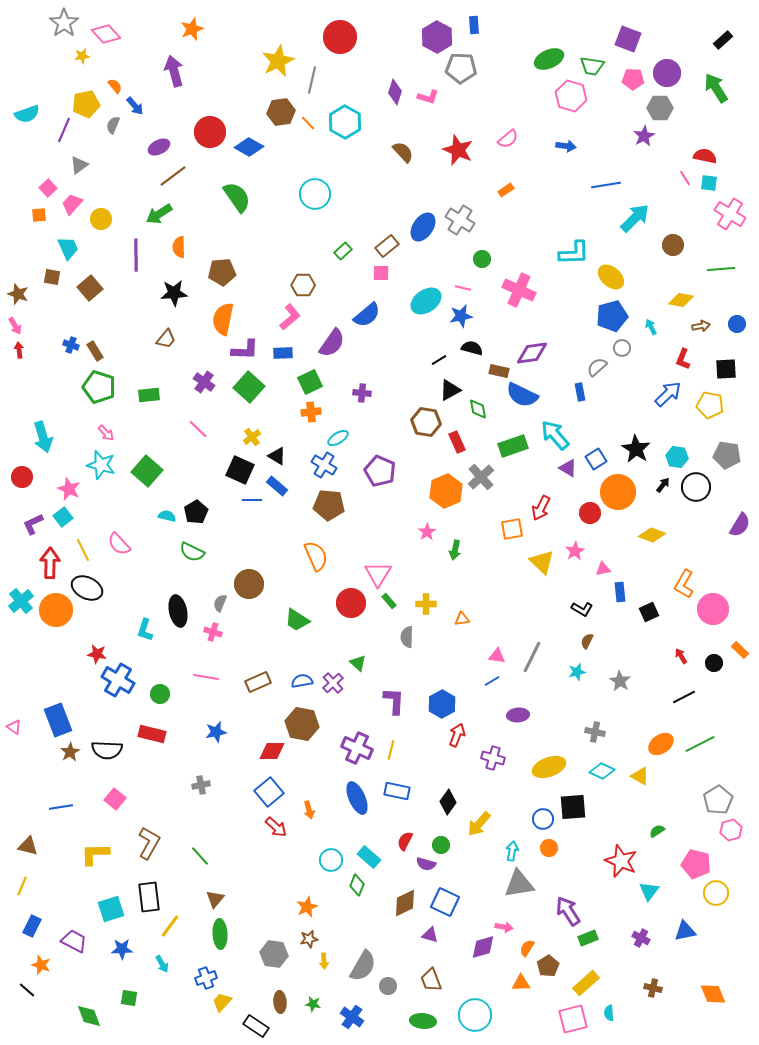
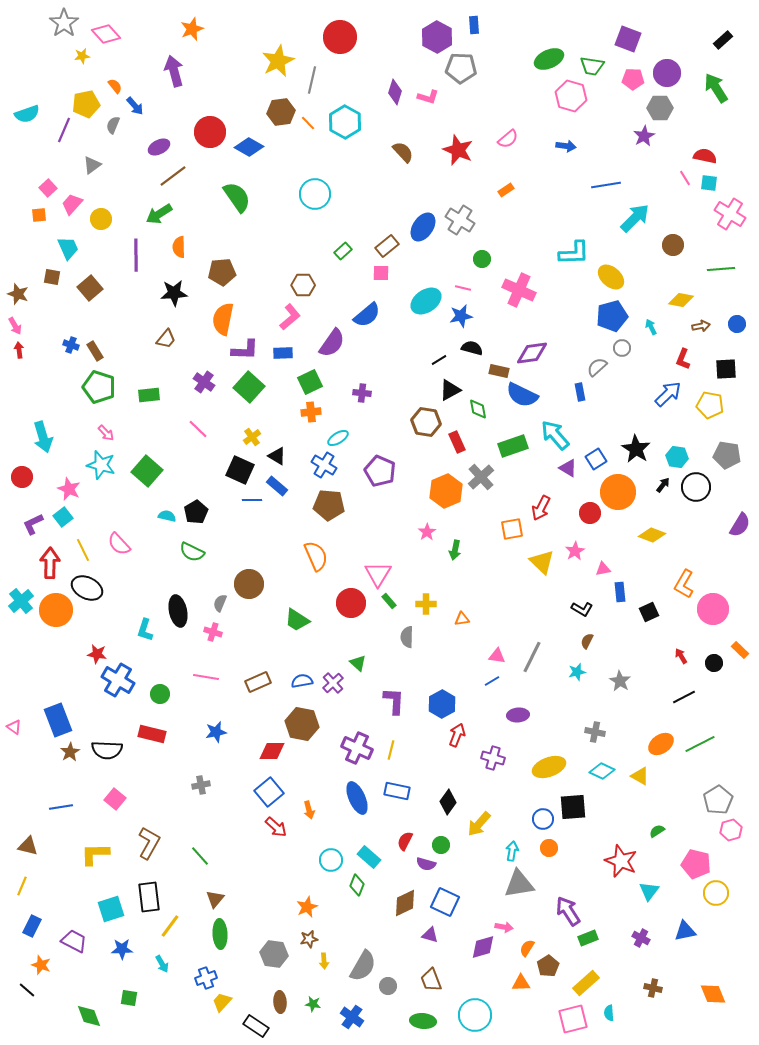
gray triangle at (79, 165): moved 13 px right
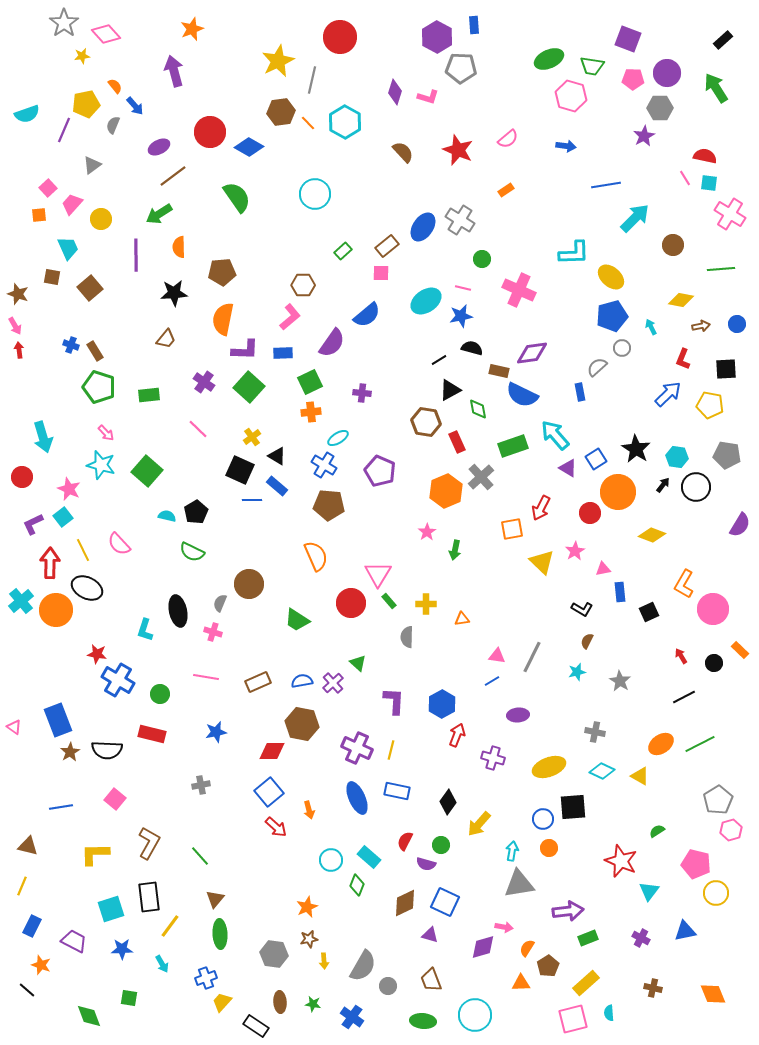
purple arrow at (568, 911): rotated 116 degrees clockwise
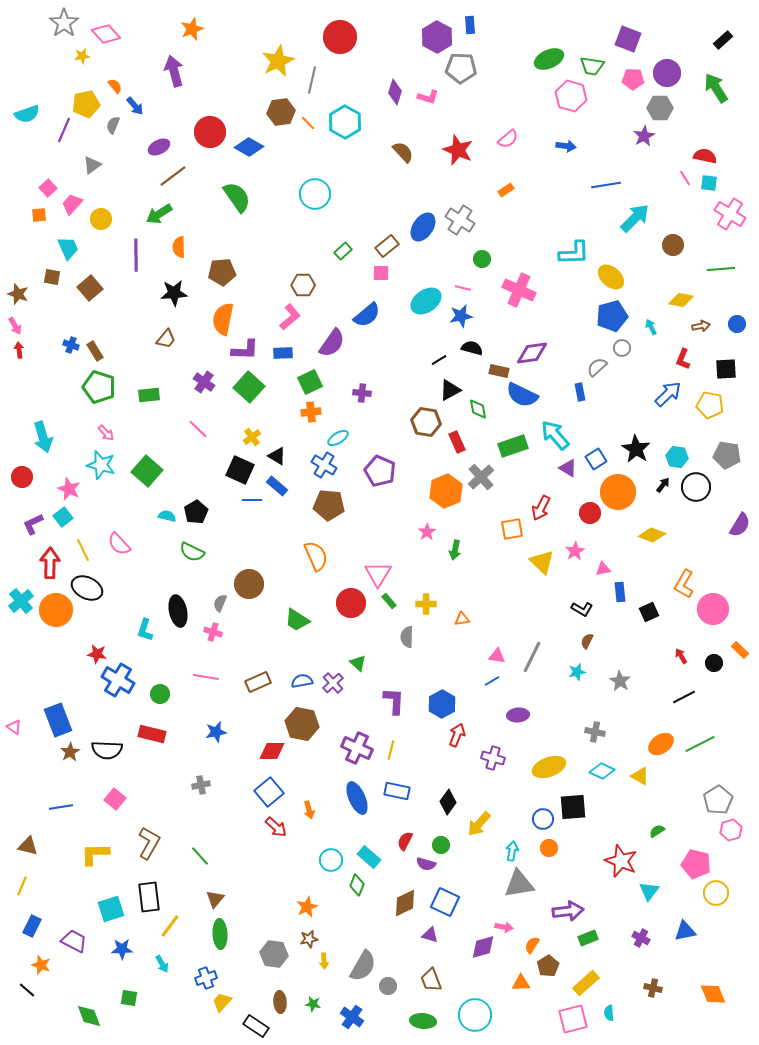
blue rectangle at (474, 25): moved 4 px left
orange semicircle at (527, 948): moved 5 px right, 3 px up
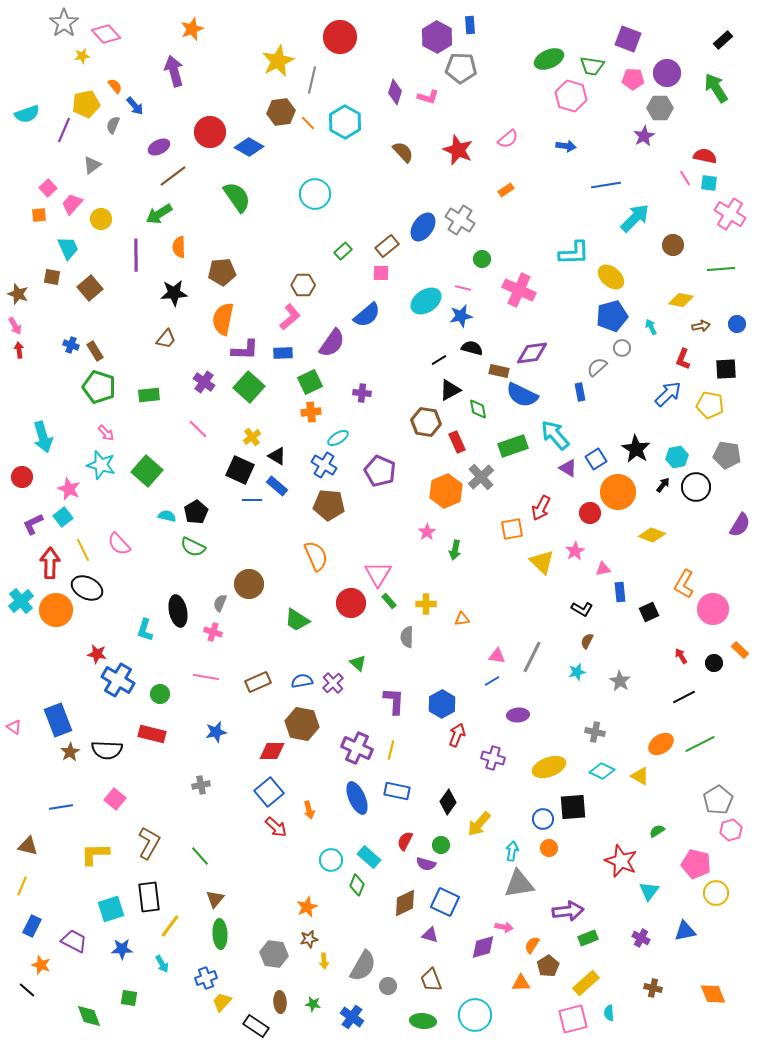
cyan hexagon at (677, 457): rotated 20 degrees counterclockwise
green semicircle at (192, 552): moved 1 px right, 5 px up
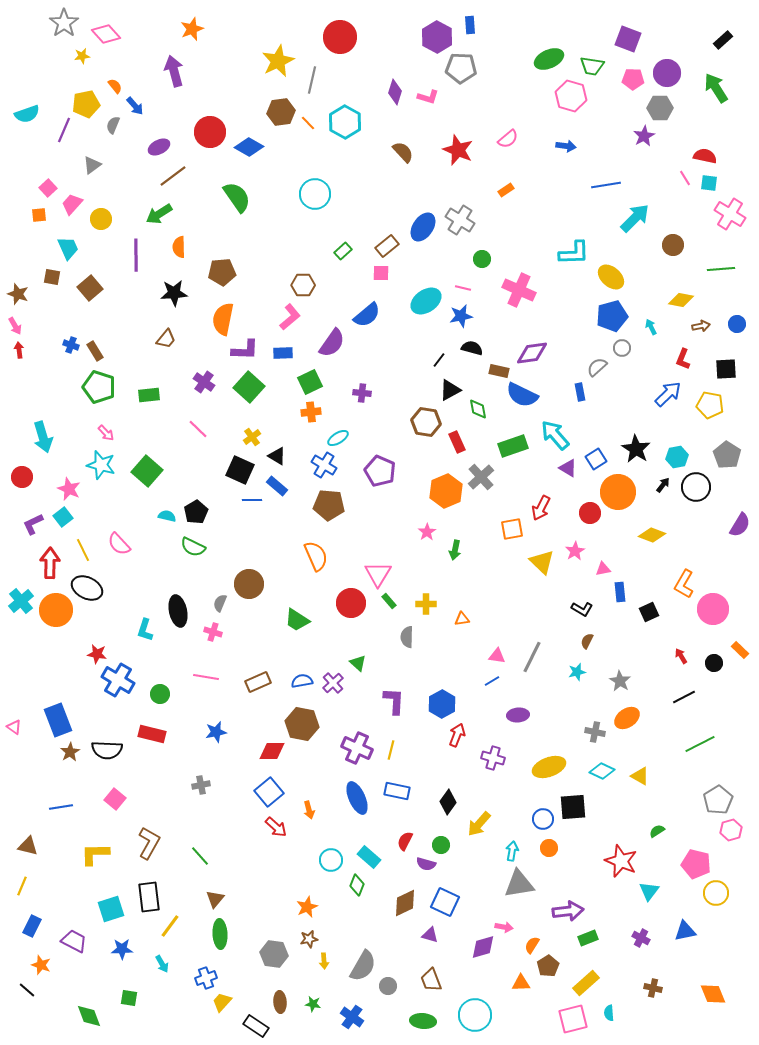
black line at (439, 360): rotated 21 degrees counterclockwise
gray pentagon at (727, 455): rotated 24 degrees clockwise
orange ellipse at (661, 744): moved 34 px left, 26 px up
